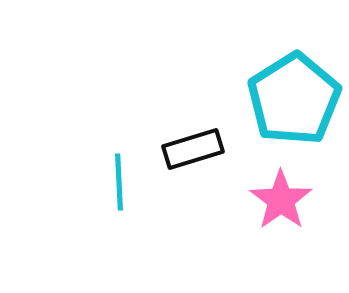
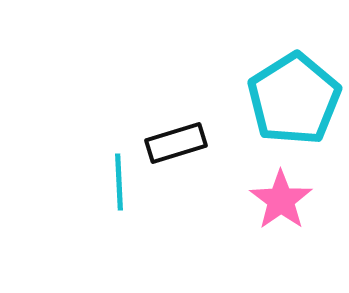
black rectangle: moved 17 px left, 6 px up
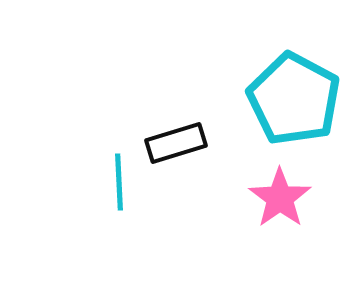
cyan pentagon: rotated 12 degrees counterclockwise
pink star: moved 1 px left, 2 px up
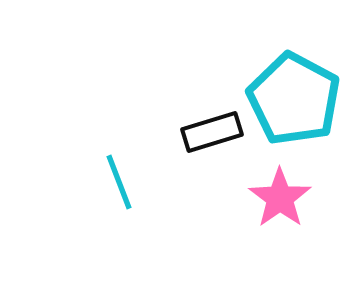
black rectangle: moved 36 px right, 11 px up
cyan line: rotated 18 degrees counterclockwise
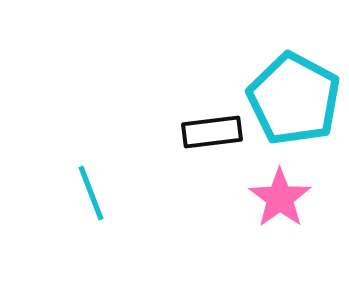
black rectangle: rotated 10 degrees clockwise
cyan line: moved 28 px left, 11 px down
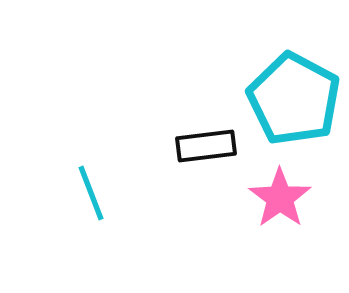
black rectangle: moved 6 px left, 14 px down
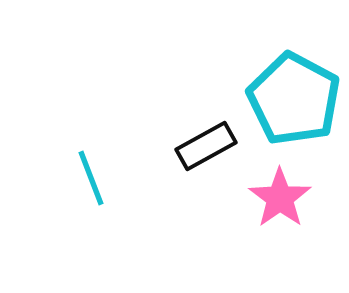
black rectangle: rotated 22 degrees counterclockwise
cyan line: moved 15 px up
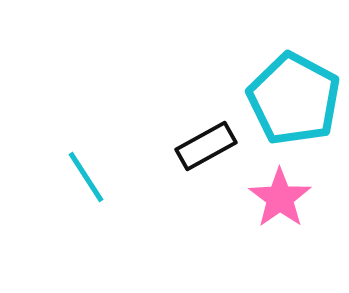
cyan line: moved 5 px left, 1 px up; rotated 12 degrees counterclockwise
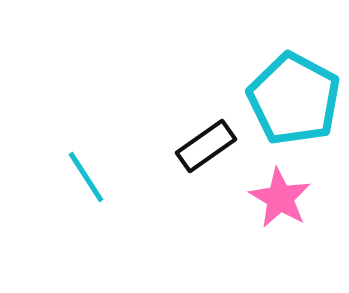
black rectangle: rotated 6 degrees counterclockwise
pink star: rotated 6 degrees counterclockwise
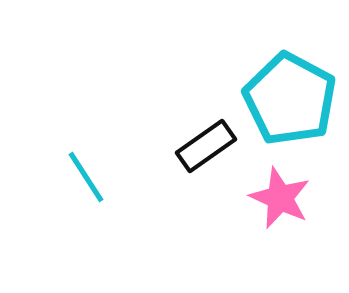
cyan pentagon: moved 4 px left
pink star: rotated 6 degrees counterclockwise
